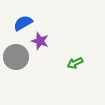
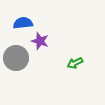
blue semicircle: rotated 24 degrees clockwise
gray circle: moved 1 px down
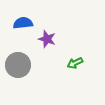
purple star: moved 7 px right, 2 px up
gray circle: moved 2 px right, 7 px down
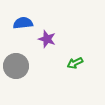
gray circle: moved 2 px left, 1 px down
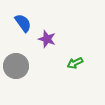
blue semicircle: rotated 60 degrees clockwise
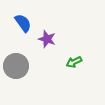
green arrow: moved 1 px left, 1 px up
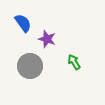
green arrow: rotated 84 degrees clockwise
gray circle: moved 14 px right
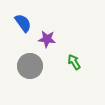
purple star: rotated 12 degrees counterclockwise
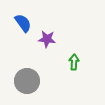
green arrow: rotated 35 degrees clockwise
gray circle: moved 3 px left, 15 px down
